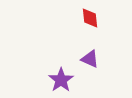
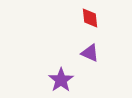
purple triangle: moved 6 px up
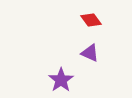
red diamond: moved 1 px right, 2 px down; rotated 30 degrees counterclockwise
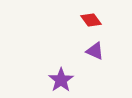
purple triangle: moved 5 px right, 2 px up
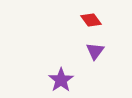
purple triangle: rotated 42 degrees clockwise
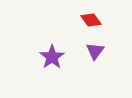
purple star: moved 9 px left, 23 px up
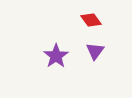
purple star: moved 4 px right, 1 px up
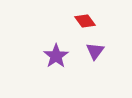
red diamond: moved 6 px left, 1 px down
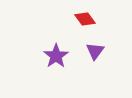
red diamond: moved 2 px up
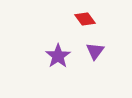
purple star: moved 2 px right
